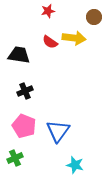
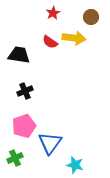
red star: moved 5 px right, 2 px down; rotated 16 degrees counterclockwise
brown circle: moved 3 px left
pink pentagon: rotated 30 degrees clockwise
blue triangle: moved 8 px left, 12 px down
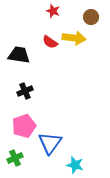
red star: moved 2 px up; rotated 24 degrees counterclockwise
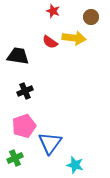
black trapezoid: moved 1 px left, 1 px down
